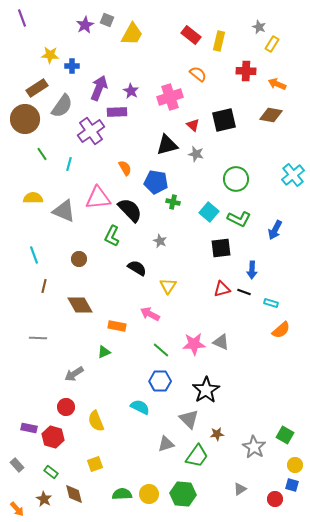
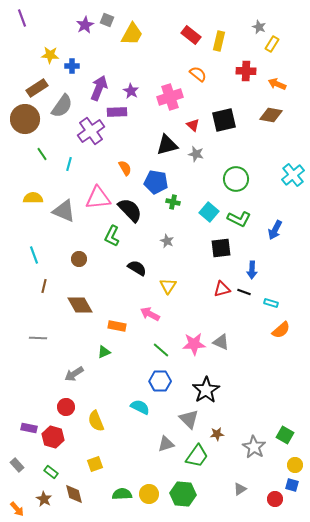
gray star at (160, 241): moved 7 px right
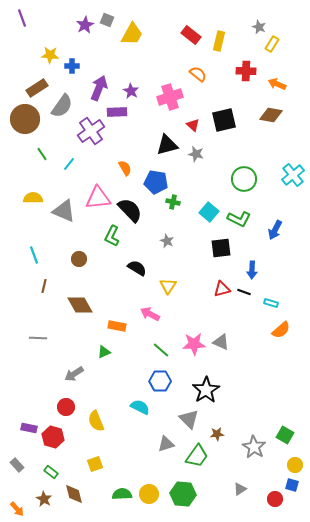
cyan line at (69, 164): rotated 24 degrees clockwise
green circle at (236, 179): moved 8 px right
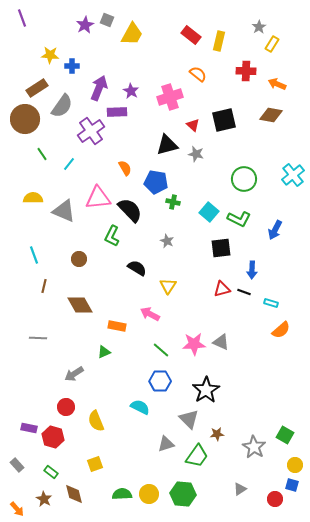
gray star at (259, 27): rotated 16 degrees clockwise
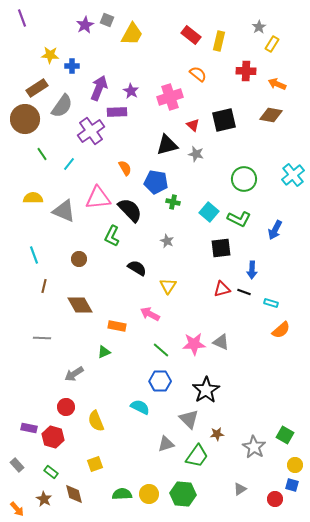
gray line at (38, 338): moved 4 px right
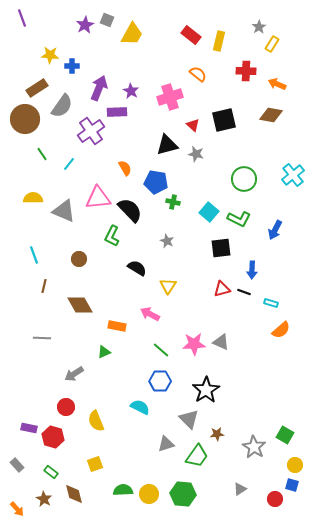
green semicircle at (122, 494): moved 1 px right, 4 px up
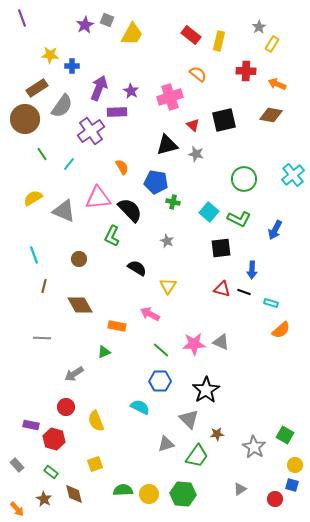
orange semicircle at (125, 168): moved 3 px left, 1 px up
yellow semicircle at (33, 198): rotated 30 degrees counterclockwise
red triangle at (222, 289): rotated 30 degrees clockwise
purple rectangle at (29, 428): moved 2 px right, 3 px up
red hexagon at (53, 437): moved 1 px right, 2 px down
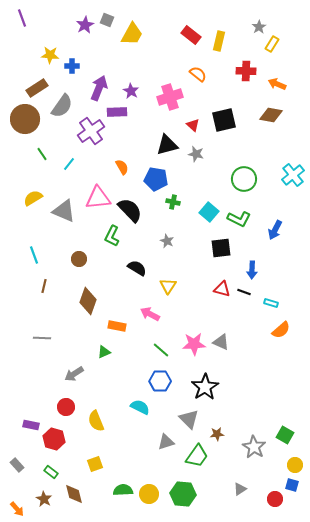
blue pentagon at (156, 182): moved 3 px up
brown diamond at (80, 305): moved 8 px right, 4 px up; rotated 48 degrees clockwise
black star at (206, 390): moved 1 px left, 3 px up
gray triangle at (166, 444): moved 2 px up
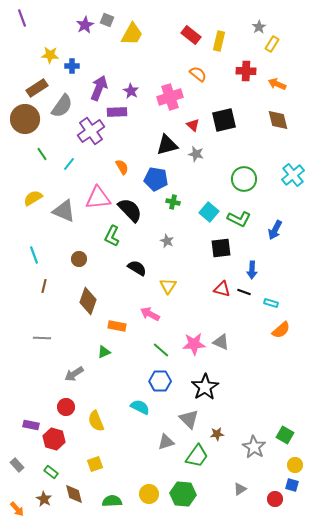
brown diamond at (271, 115): moved 7 px right, 5 px down; rotated 65 degrees clockwise
green semicircle at (123, 490): moved 11 px left, 11 px down
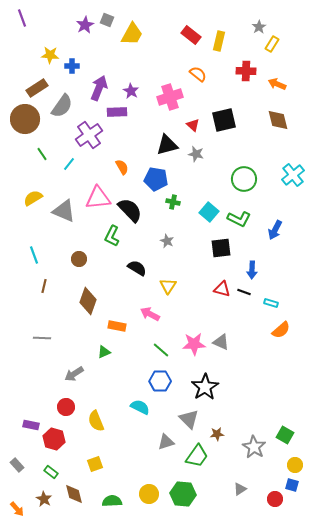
purple cross at (91, 131): moved 2 px left, 4 px down
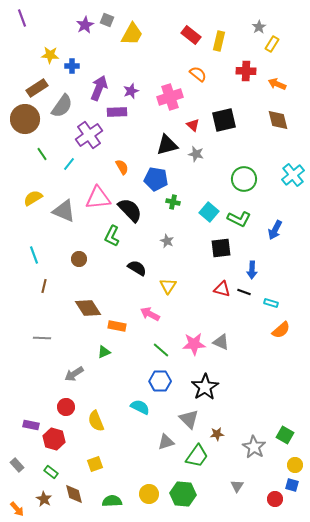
purple star at (131, 91): rotated 21 degrees clockwise
brown diamond at (88, 301): moved 7 px down; rotated 52 degrees counterclockwise
gray triangle at (240, 489): moved 3 px left, 3 px up; rotated 24 degrees counterclockwise
